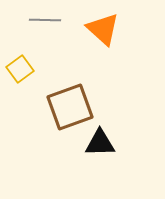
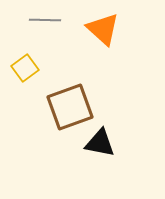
yellow square: moved 5 px right, 1 px up
black triangle: rotated 12 degrees clockwise
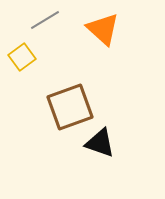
gray line: rotated 32 degrees counterclockwise
yellow square: moved 3 px left, 11 px up
black triangle: rotated 8 degrees clockwise
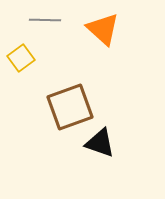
gray line: rotated 32 degrees clockwise
yellow square: moved 1 px left, 1 px down
